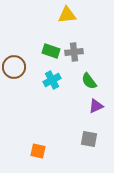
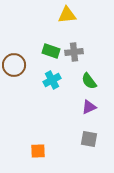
brown circle: moved 2 px up
purple triangle: moved 7 px left, 1 px down
orange square: rotated 14 degrees counterclockwise
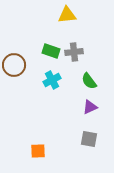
purple triangle: moved 1 px right
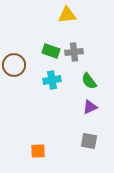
cyan cross: rotated 18 degrees clockwise
gray square: moved 2 px down
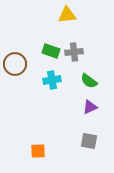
brown circle: moved 1 px right, 1 px up
green semicircle: rotated 18 degrees counterclockwise
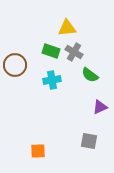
yellow triangle: moved 13 px down
gray cross: rotated 36 degrees clockwise
brown circle: moved 1 px down
green semicircle: moved 1 px right, 6 px up
purple triangle: moved 10 px right
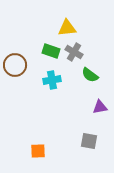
purple triangle: rotated 14 degrees clockwise
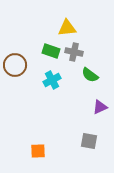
gray cross: rotated 18 degrees counterclockwise
cyan cross: rotated 18 degrees counterclockwise
purple triangle: rotated 14 degrees counterclockwise
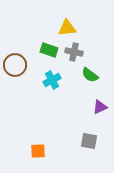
green rectangle: moved 2 px left, 1 px up
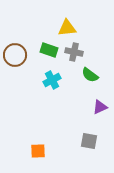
brown circle: moved 10 px up
